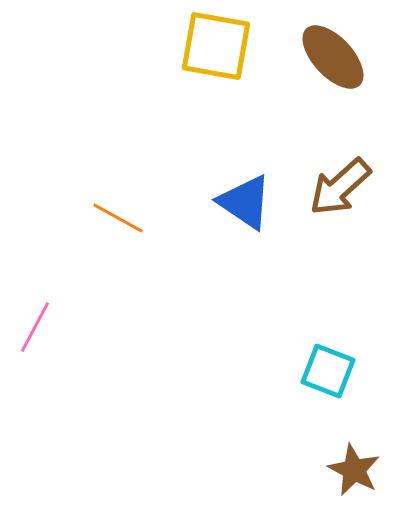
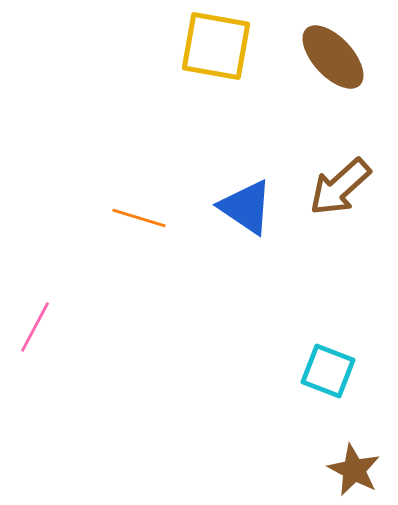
blue triangle: moved 1 px right, 5 px down
orange line: moved 21 px right; rotated 12 degrees counterclockwise
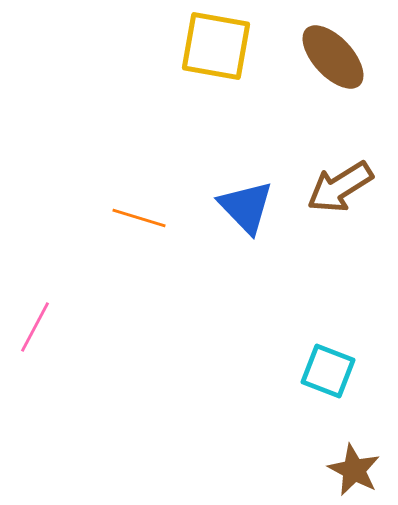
brown arrow: rotated 10 degrees clockwise
blue triangle: rotated 12 degrees clockwise
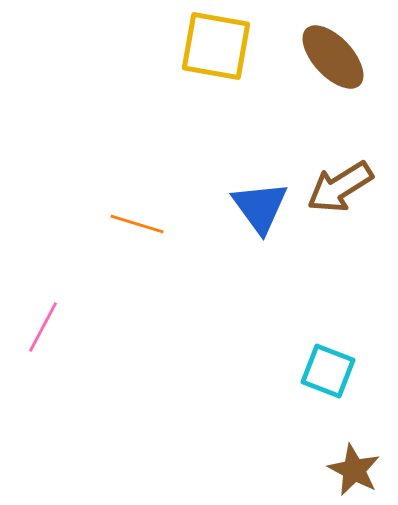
blue triangle: moved 14 px right; rotated 8 degrees clockwise
orange line: moved 2 px left, 6 px down
pink line: moved 8 px right
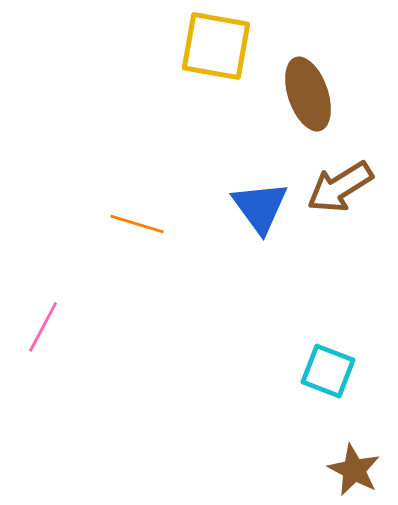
brown ellipse: moved 25 px left, 37 px down; rotated 24 degrees clockwise
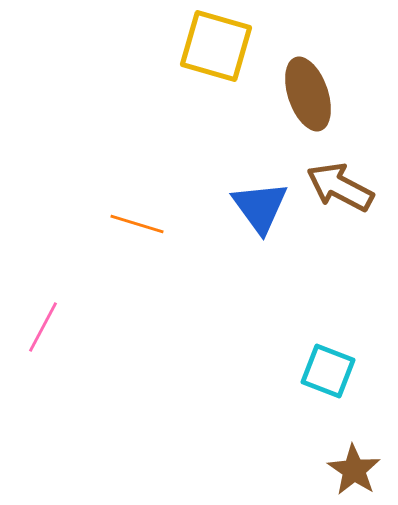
yellow square: rotated 6 degrees clockwise
brown arrow: rotated 60 degrees clockwise
brown star: rotated 6 degrees clockwise
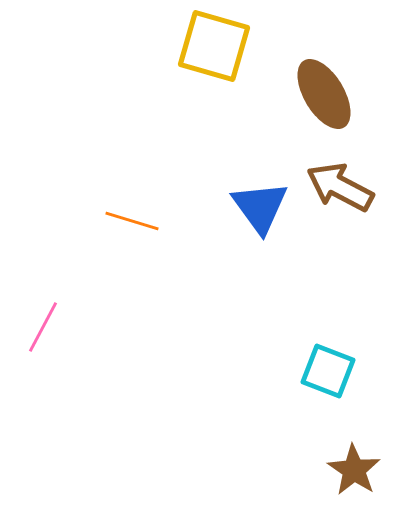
yellow square: moved 2 px left
brown ellipse: moved 16 px right; rotated 12 degrees counterclockwise
orange line: moved 5 px left, 3 px up
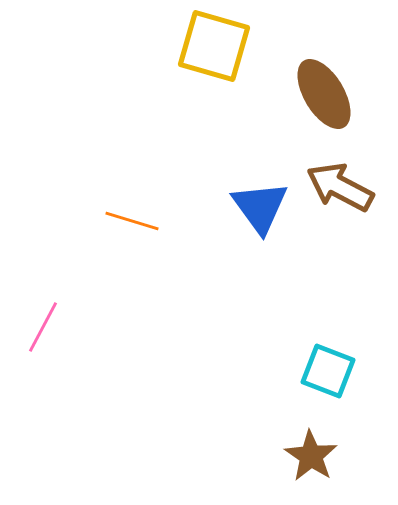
brown star: moved 43 px left, 14 px up
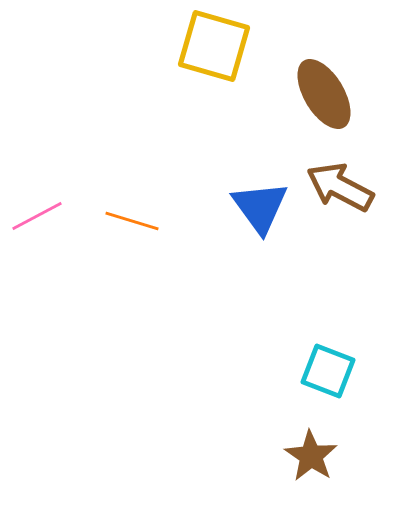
pink line: moved 6 px left, 111 px up; rotated 34 degrees clockwise
